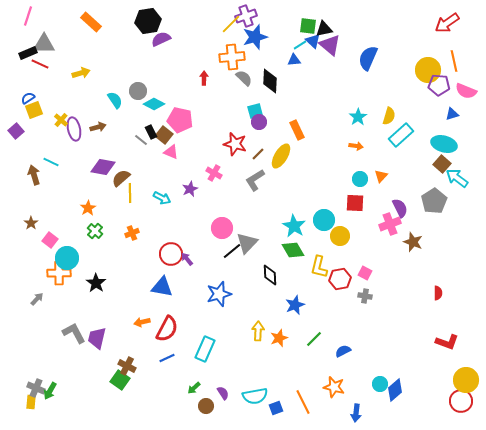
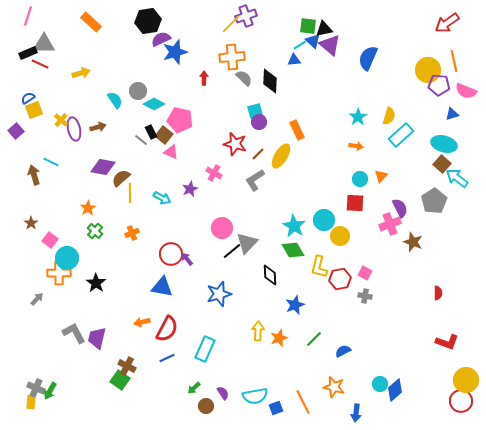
blue star at (255, 37): moved 80 px left, 15 px down
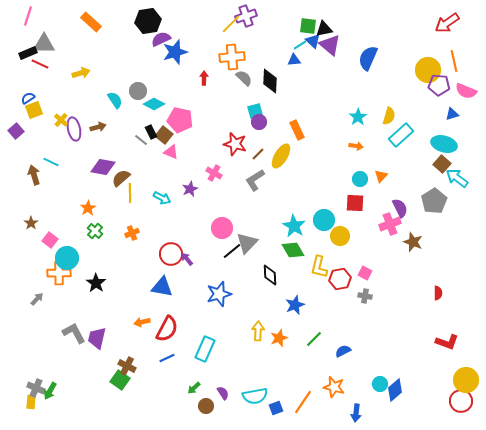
orange line at (303, 402): rotated 60 degrees clockwise
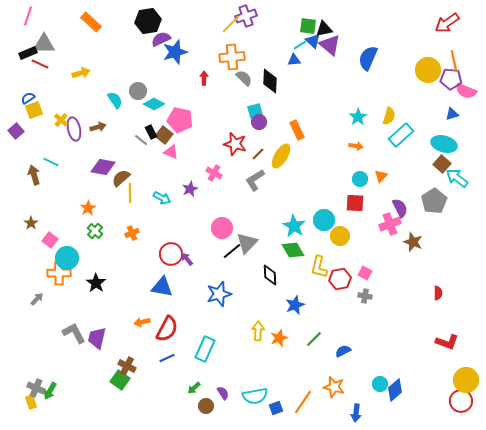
purple pentagon at (439, 85): moved 12 px right, 6 px up
yellow rectangle at (31, 402): rotated 24 degrees counterclockwise
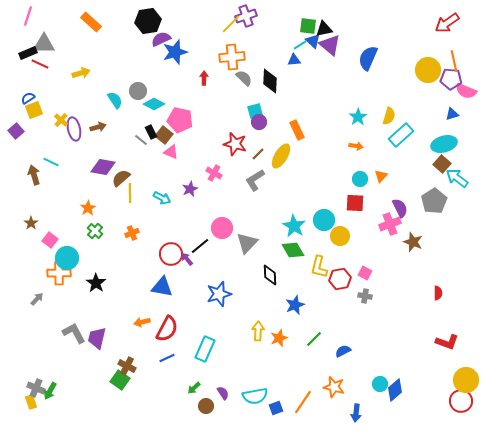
cyan ellipse at (444, 144): rotated 30 degrees counterclockwise
black line at (232, 251): moved 32 px left, 5 px up
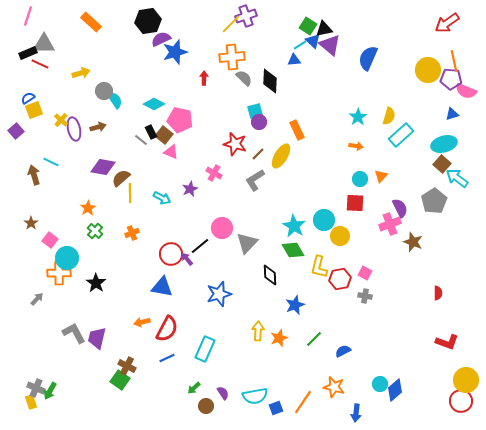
green square at (308, 26): rotated 24 degrees clockwise
gray circle at (138, 91): moved 34 px left
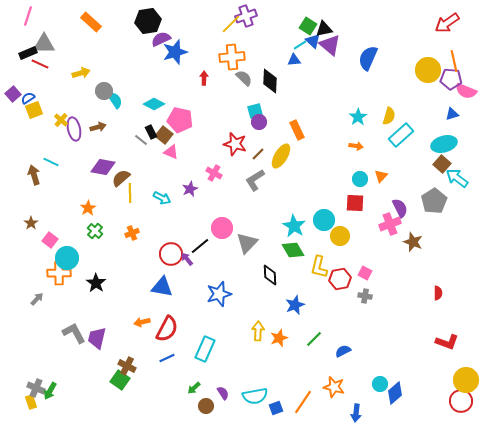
purple square at (16, 131): moved 3 px left, 37 px up
blue diamond at (395, 390): moved 3 px down
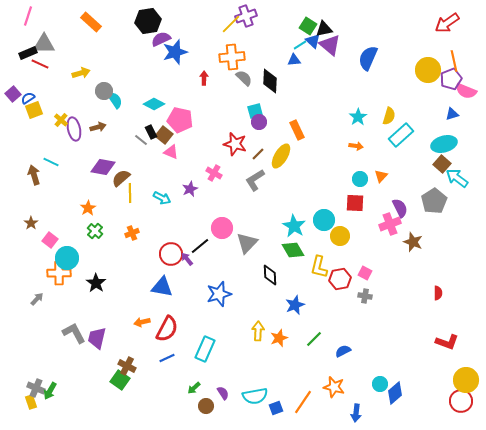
purple pentagon at (451, 79): rotated 25 degrees counterclockwise
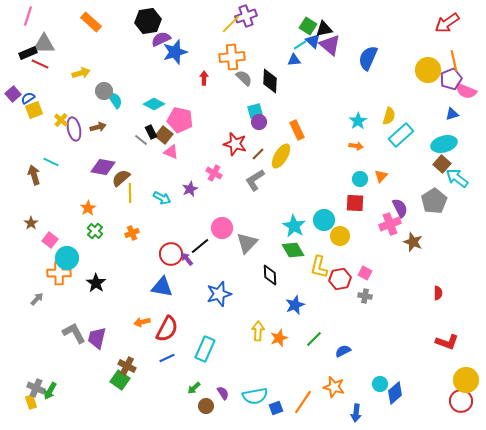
cyan star at (358, 117): moved 4 px down
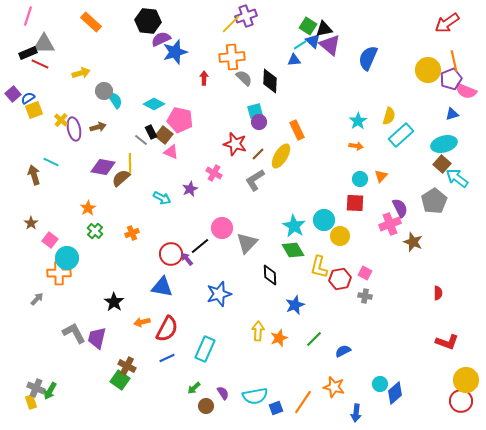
black hexagon at (148, 21): rotated 15 degrees clockwise
yellow line at (130, 193): moved 30 px up
black star at (96, 283): moved 18 px right, 19 px down
